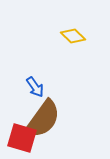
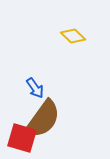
blue arrow: moved 1 px down
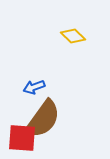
blue arrow: moved 1 px left, 1 px up; rotated 105 degrees clockwise
red square: rotated 12 degrees counterclockwise
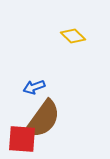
red square: moved 1 px down
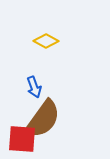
yellow diamond: moved 27 px left, 5 px down; rotated 15 degrees counterclockwise
blue arrow: rotated 90 degrees counterclockwise
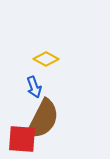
yellow diamond: moved 18 px down
brown semicircle: rotated 9 degrees counterclockwise
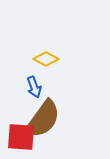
brown semicircle: rotated 9 degrees clockwise
red square: moved 1 px left, 2 px up
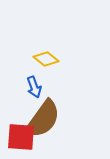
yellow diamond: rotated 10 degrees clockwise
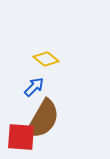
blue arrow: rotated 115 degrees counterclockwise
brown semicircle: rotated 6 degrees counterclockwise
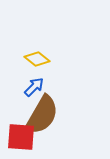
yellow diamond: moved 9 px left
brown semicircle: moved 1 px left, 4 px up
